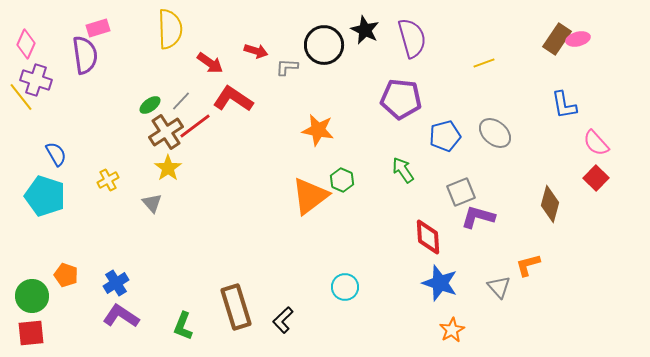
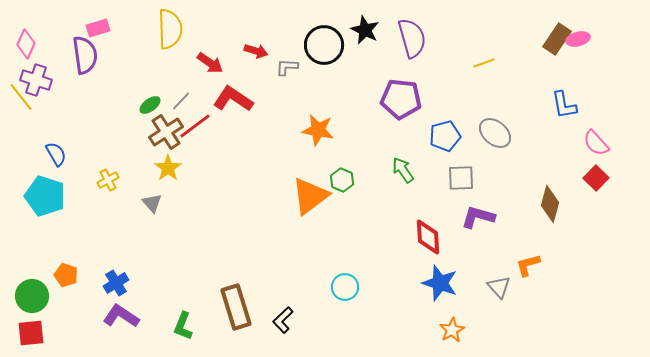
gray square at (461, 192): moved 14 px up; rotated 20 degrees clockwise
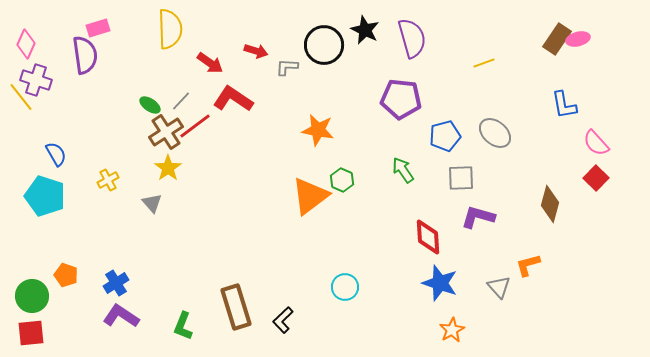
green ellipse at (150, 105): rotated 70 degrees clockwise
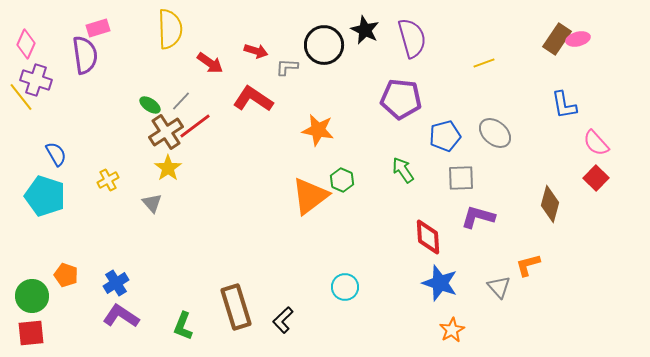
red L-shape at (233, 99): moved 20 px right
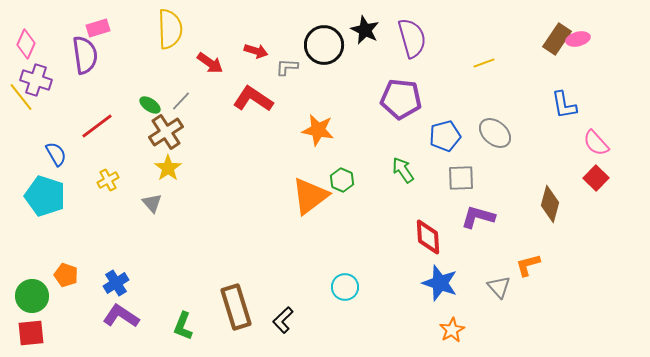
red line at (195, 126): moved 98 px left
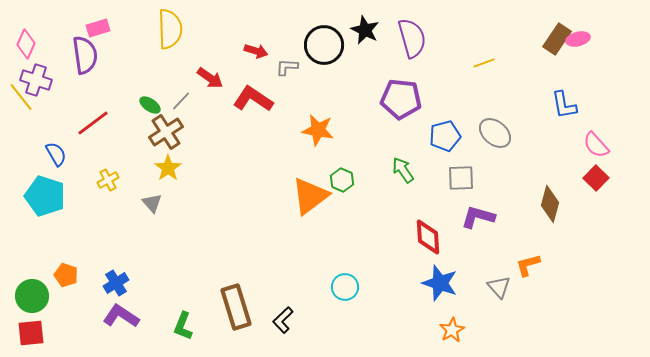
red arrow at (210, 63): moved 15 px down
red line at (97, 126): moved 4 px left, 3 px up
pink semicircle at (596, 143): moved 2 px down
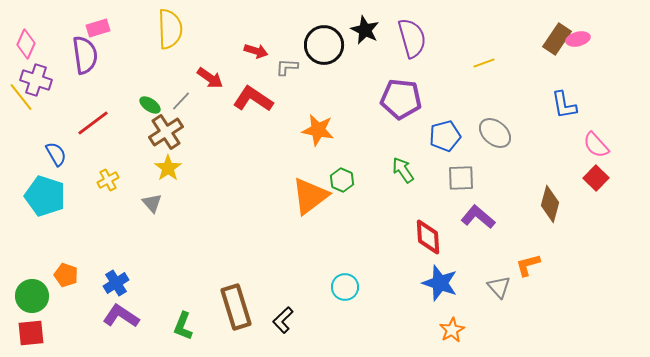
purple L-shape at (478, 217): rotated 24 degrees clockwise
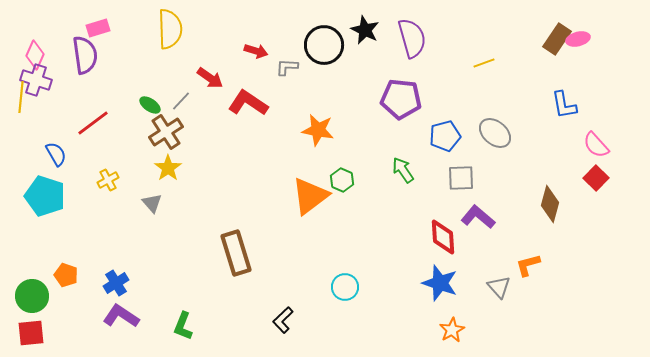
pink diamond at (26, 44): moved 9 px right, 11 px down
yellow line at (21, 97): rotated 44 degrees clockwise
red L-shape at (253, 99): moved 5 px left, 4 px down
red diamond at (428, 237): moved 15 px right
brown rectangle at (236, 307): moved 54 px up
